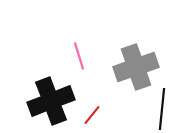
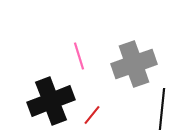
gray cross: moved 2 px left, 3 px up
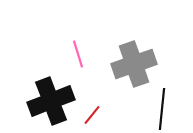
pink line: moved 1 px left, 2 px up
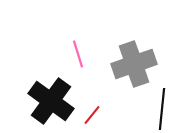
black cross: rotated 33 degrees counterclockwise
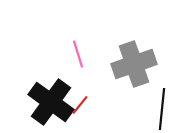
black cross: moved 1 px down
red line: moved 12 px left, 10 px up
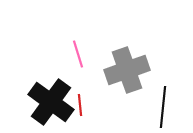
gray cross: moved 7 px left, 6 px down
red line: rotated 45 degrees counterclockwise
black line: moved 1 px right, 2 px up
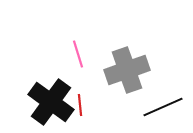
black line: rotated 60 degrees clockwise
